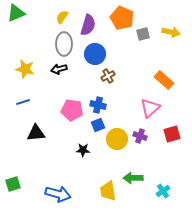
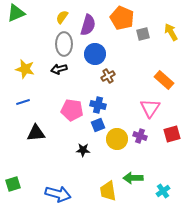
yellow arrow: rotated 132 degrees counterclockwise
pink triangle: rotated 15 degrees counterclockwise
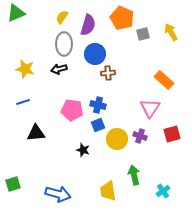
brown cross: moved 3 px up; rotated 24 degrees clockwise
black star: rotated 16 degrees clockwise
green arrow: moved 1 px right, 3 px up; rotated 78 degrees clockwise
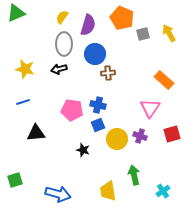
yellow arrow: moved 2 px left, 1 px down
green square: moved 2 px right, 4 px up
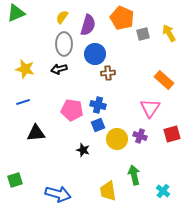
cyan cross: rotated 16 degrees counterclockwise
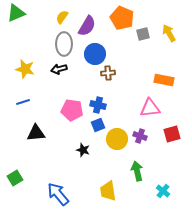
purple semicircle: moved 1 px left, 1 px down; rotated 15 degrees clockwise
orange rectangle: rotated 30 degrees counterclockwise
pink triangle: rotated 50 degrees clockwise
green arrow: moved 3 px right, 4 px up
green square: moved 2 px up; rotated 14 degrees counterclockwise
blue arrow: rotated 145 degrees counterclockwise
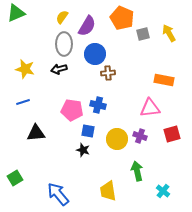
blue square: moved 10 px left, 6 px down; rotated 32 degrees clockwise
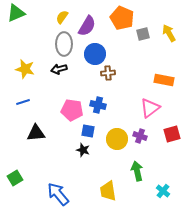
pink triangle: rotated 30 degrees counterclockwise
